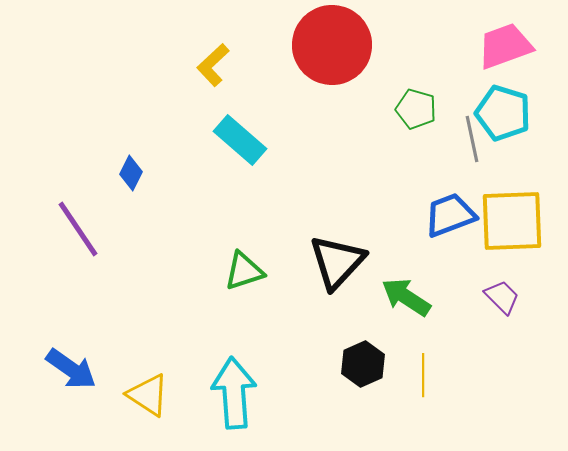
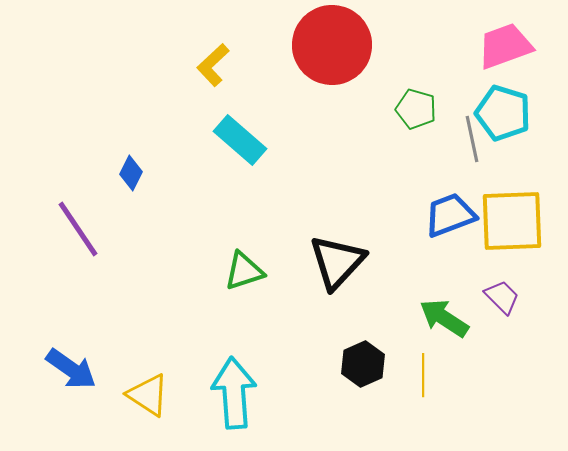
green arrow: moved 38 px right, 21 px down
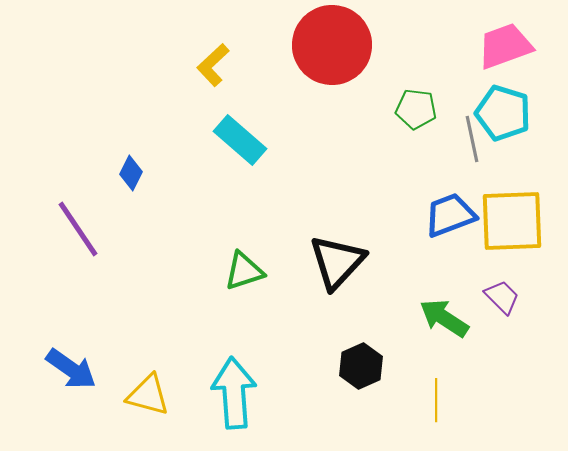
green pentagon: rotated 9 degrees counterclockwise
black hexagon: moved 2 px left, 2 px down
yellow line: moved 13 px right, 25 px down
yellow triangle: rotated 18 degrees counterclockwise
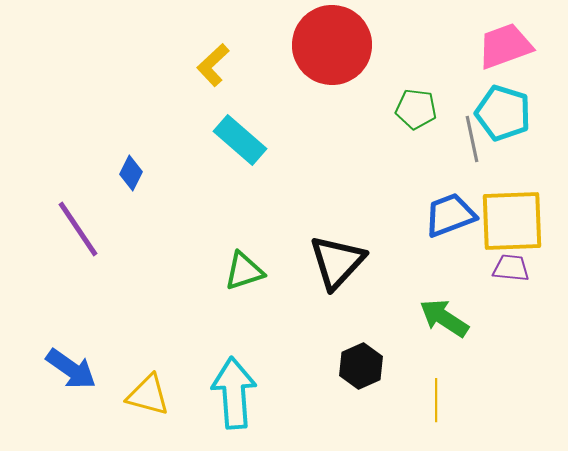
purple trapezoid: moved 9 px right, 29 px up; rotated 39 degrees counterclockwise
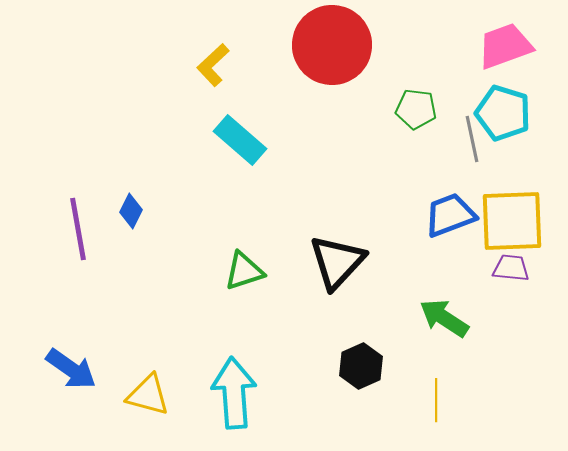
blue diamond: moved 38 px down
purple line: rotated 24 degrees clockwise
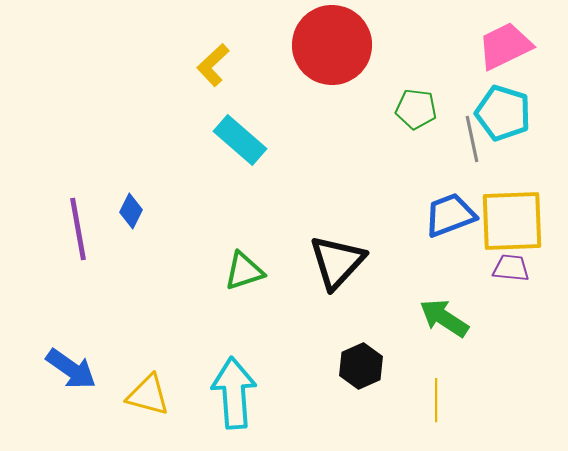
pink trapezoid: rotated 6 degrees counterclockwise
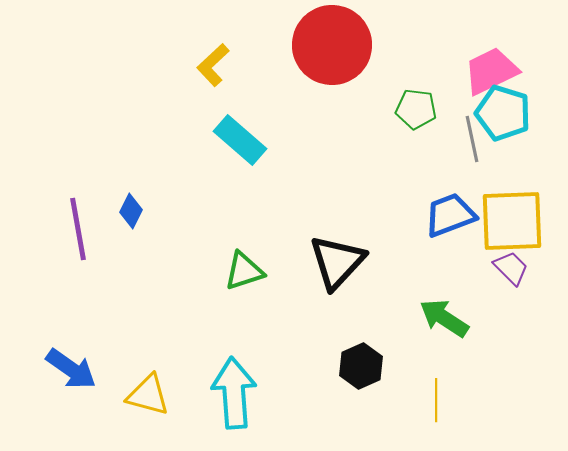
pink trapezoid: moved 14 px left, 25 px down
purple trapezoid: rotated 39 degrees clockwise
